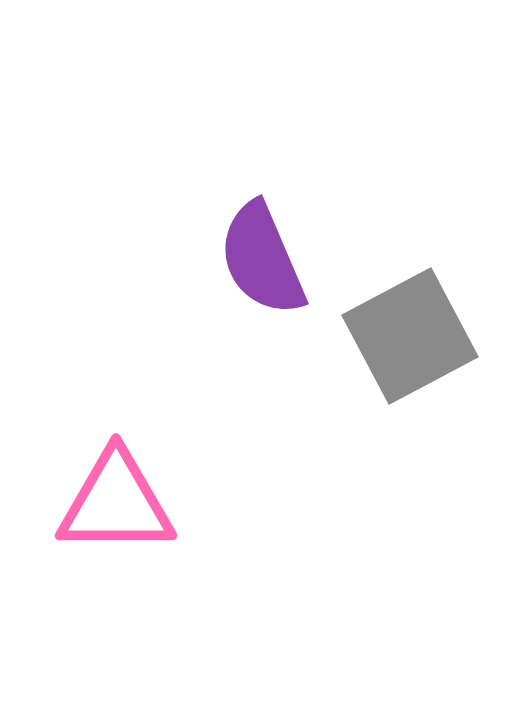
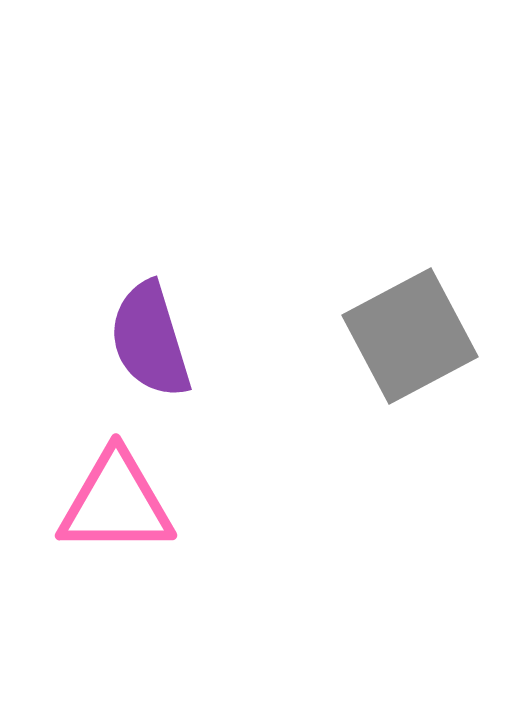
purple semicircle: moved 112 px left, 81 px down; rotated 6 degrees clockwise
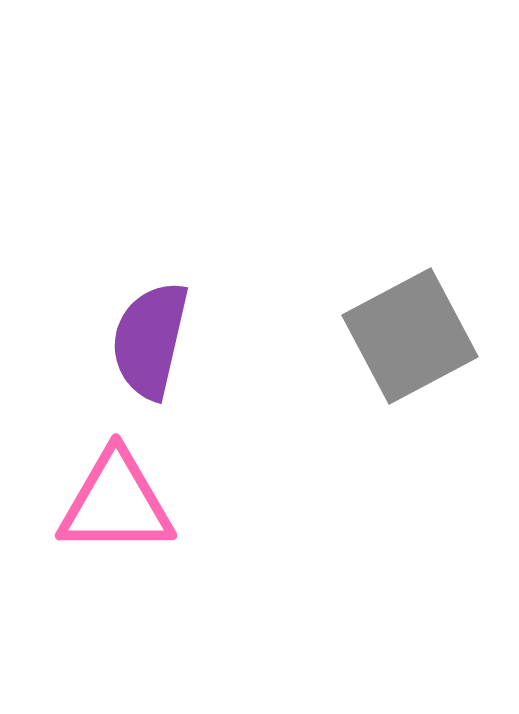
purple semicircle: rotated 30 degrees clockwise
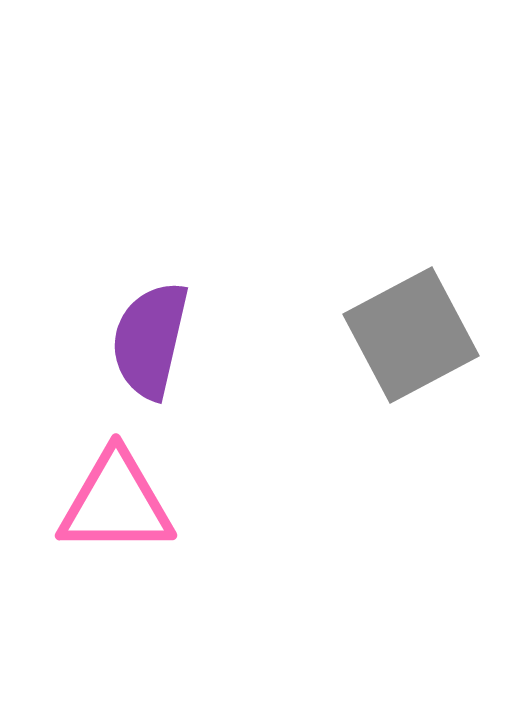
gray square: moved 1 px right, 1 px up
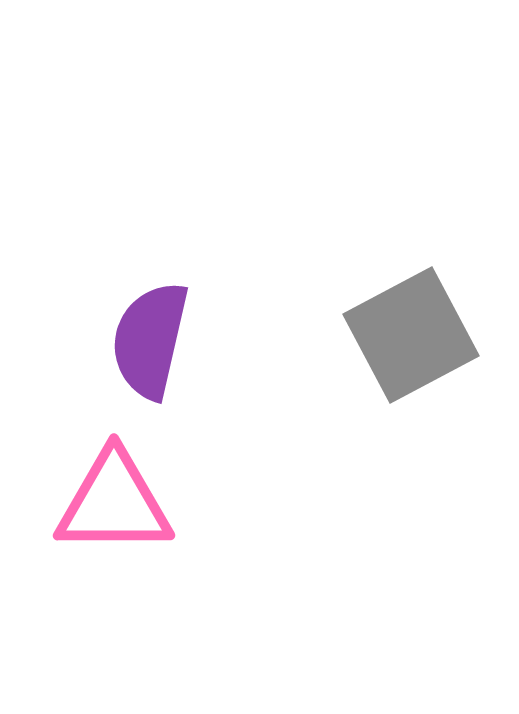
pink triangle: moved 2 px left
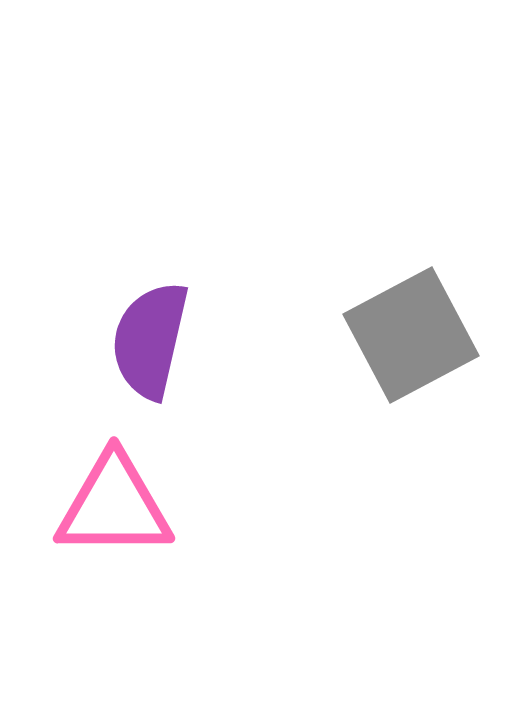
pink triangle: moved 3 px down
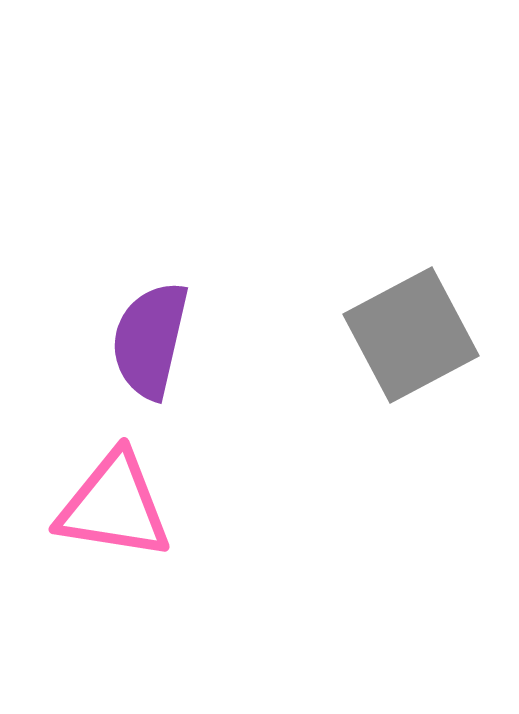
pink triangle: rotated 9 degrees clockwise
